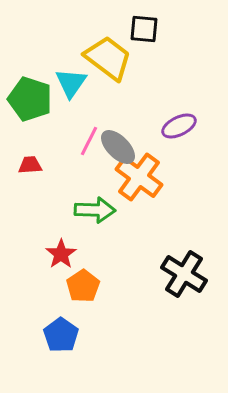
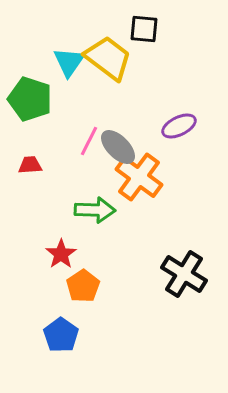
cyan triangle: moved 2 px left, 21 px up
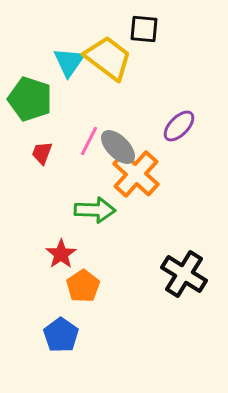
purple ellipse: rotated 20 degrees counterclockwise
red trapezoid: moved 12 px right, 12 px up; rotated 65 degrees counterclockwise
orange cross: moved 3 px left, 3 px up; rotated 6 degrees clockwise
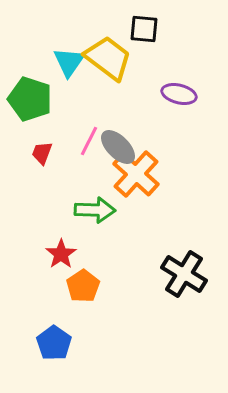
purple ellipse: moved 32 px up; rotated 60 degrees clockwise
blue pentagon: moved 7 px left, 8 px down
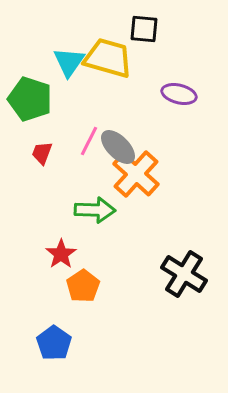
yellow trapezoid: rotated 21 degrees counterclockwise
